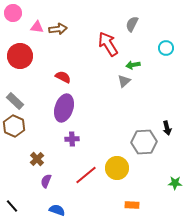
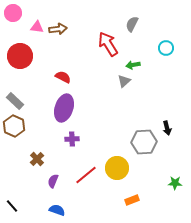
purple semicircle: moved 7 px right
orange rectangle: moved 5 px up; rotated 24 degrees counterclockwise
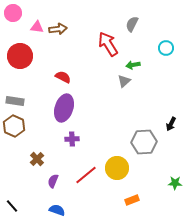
gray rectangle: rotated 36 degrees counterclockwise
black arrow: moved 4 px right, 4 px up; rotated 40 degrees clockwise
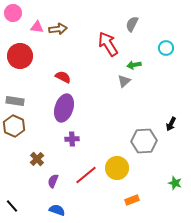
green arrow: moved 1 px right
gray hexagon: moved 1 px up
green star: rotated 16 degrees clockwise
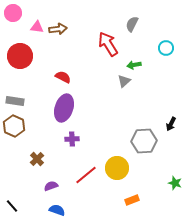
purple semicircle: moved 2 px left, 5 px down; rotated 48 degrees clockwise
